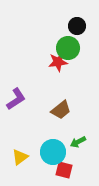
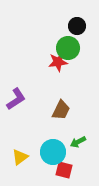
brown trapezoid: rotated 25 degrees counterclockwise
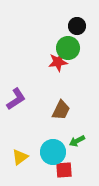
green arrow: moved 1 px left, 1 px up
red square: rotated 18 degrees counterclockwise
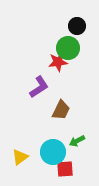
purple L-shape: moved 23 px right, 12 px up
red square: moved 1 px right, 1 px up
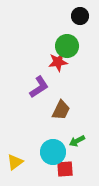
black circle: moved 3 px right, 10 px up
green circle: moved 1 px left, 2 px up
yellow triangle: moved 5 px left, 5 px down
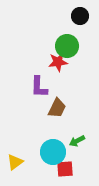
purple L-shape: rotated 125 degrees clockwise
brown trapezoid: moved 4 px left, 2 px up
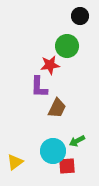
red star: moved 8 px left, 3 px down
cyan circle: moved 1 px up
red square: moved 2 px right, 3 px up
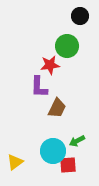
red square: moved 1 px right, 1 px up
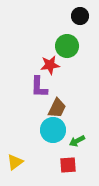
cyan circle: moved 21 px up
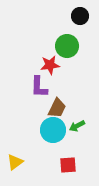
green arrow: moved 15 px up
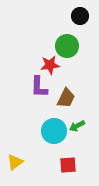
brown trapezoid: moved 9 px right, 10 px up
cyan circle: moved 1 px right, 1 px down
